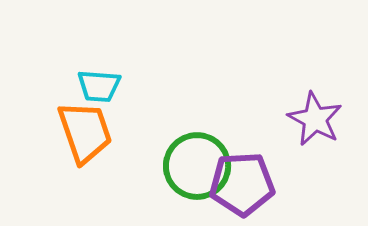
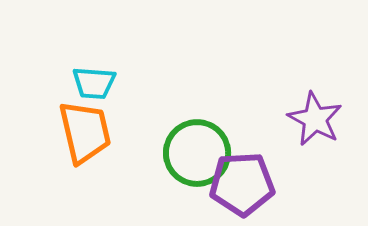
cyan trapezoid: moved 5 px left, 3 px up
orange trapezoid: rotated 6 degrees clockwise
green circle: moved 13 px up
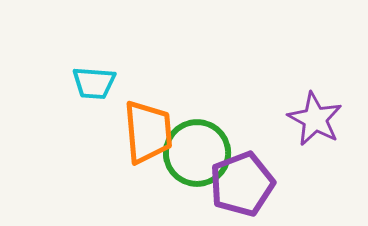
orange trapezoid: moved 63 px right; rotated 8 degrees clockwise
purple pentagon: rotated 18 degrees counterclockwise
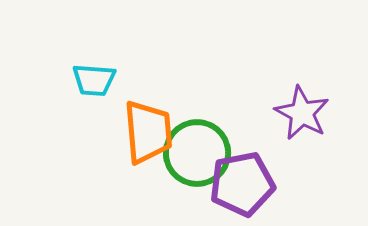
cyan trapezoid: moved 3 px up
purple star: moved 13 px left, 6 px up
purple pentagon: rotated 10 degrees clockwise
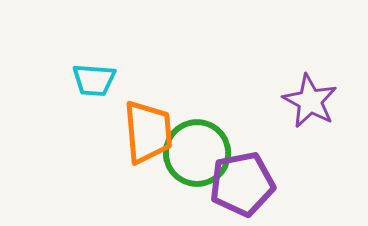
purple star: moved 8 px right, 12 px up
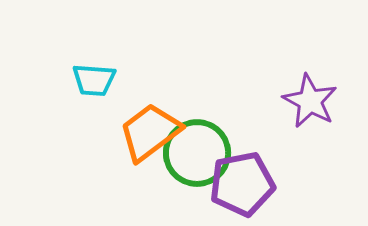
orange trapezoid: moved 2 px right; rotated 122 degrees counterclockwise
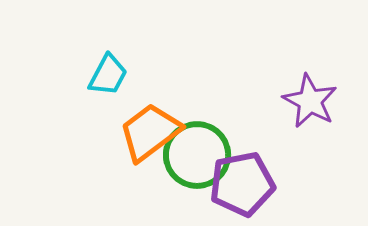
cyan trapezoid: moved 14 px right, 5 px up; rotated 66 degrees counterclockwise
green circle: moved 2 px down
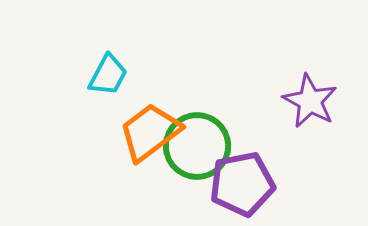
green circle: moved 9 px up
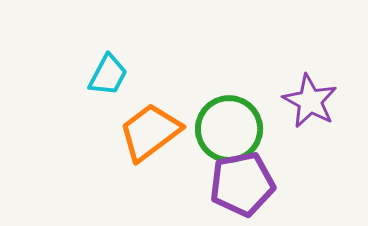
green circle: moved 32 px right, 17 px up
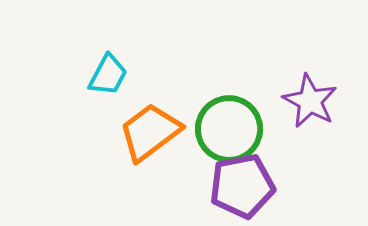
purple pentagon: moved 2 px down
